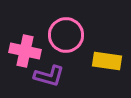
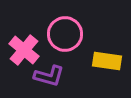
pink circle: moved 1 px left, 1 px up
pink cross: moved 1 px left, 1 px up; rotated 28 degrees clockwise
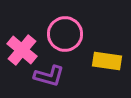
pink cross: moved 2 px left
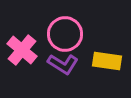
purple L-shape: moved 14 px right, 12 px up; rotated 16 degrees clockwise
